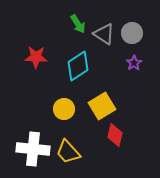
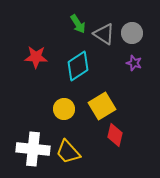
purple star: rotated 21 degrees counterclockwise
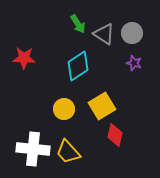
red star: moved 12 px left, 1 px down
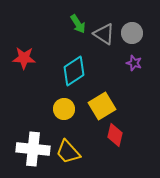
cyan diamond: moved 4 px left, 5 px down
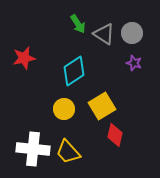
red star: rotated 15 degrees counterclockwise
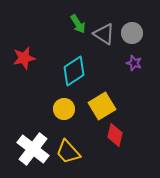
white cross: rotated 32 degrees clockwise
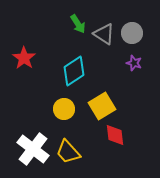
red star: rotated 25 degrees counterclockwise
red diamond: rotated 20 degrees counterclockwise
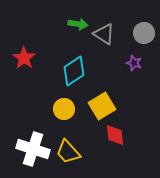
green arrow: rotated 48 degrees counterclockwise
gray circle: moved 12 px right
white cross: rotated 20 degrees counterclockwise
